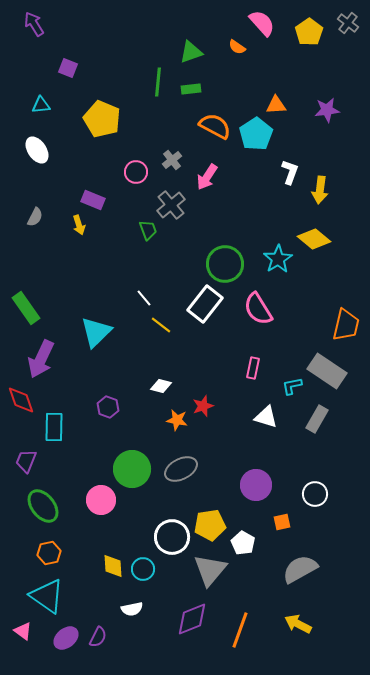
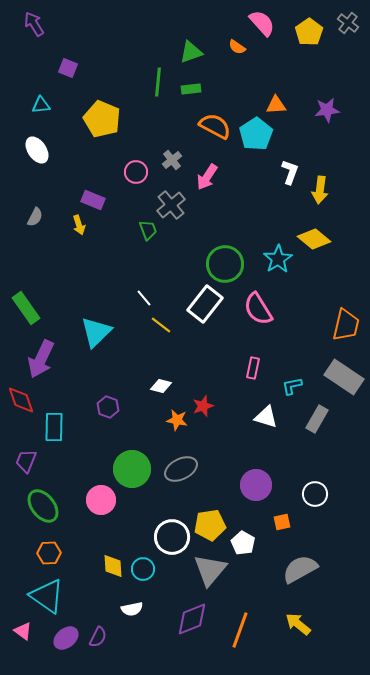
gray rectangle at (327, 371): moved 17 px right, 6 px down
orange hexagon at (49, 553): rotated 10 degrees clockwise
yellow arrow at (298, 624): rotated 12 degrees clockwise
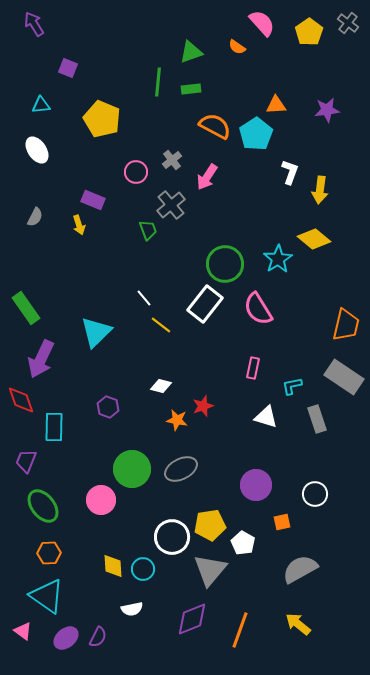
gray rectangle at (317, 419): rotated 48 degrees counterclockwise
